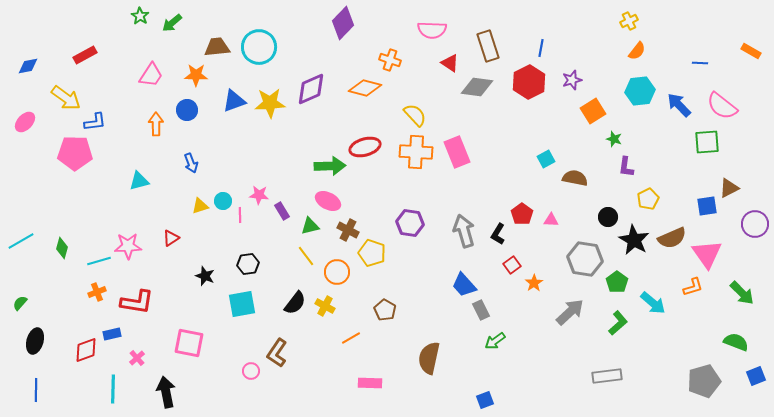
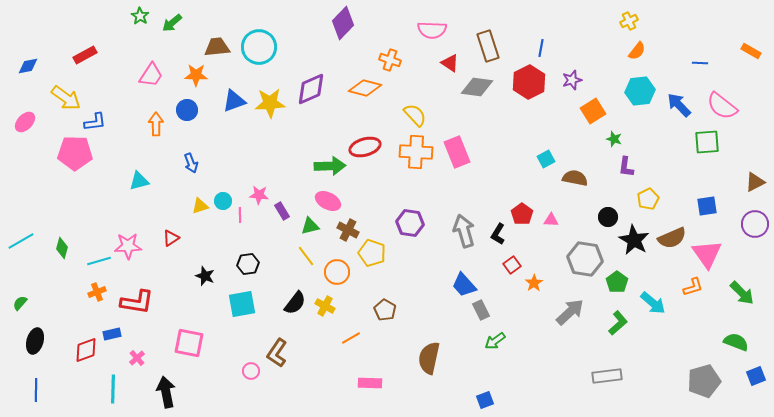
brown triangle at (729, 188): moved 26 px right, 6 px up
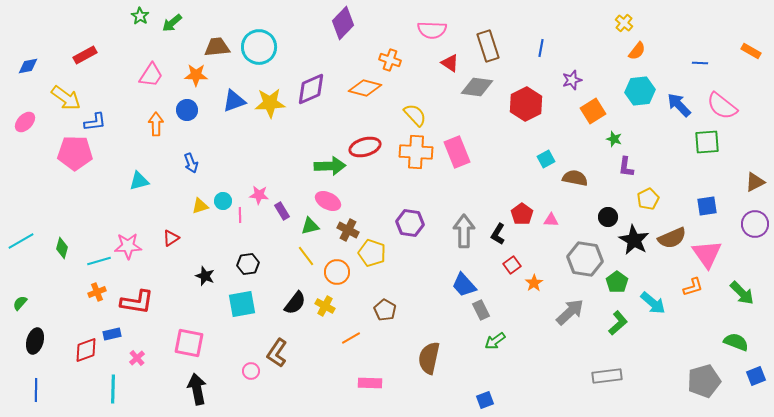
yellow cross at (629, 21): moved 5 px left, 2 px down; rotated 24 degrees counterclockwise
red hexagon at (529, 82): moved 3 px left, 22 px down
gray arrow at (464, 231): rotated 16 degrees clockwise
black arrow at (166, 392): moved 31 px right, 3 px up
